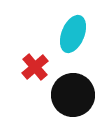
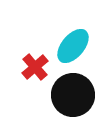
cyan ellipse: moved 12 px down; rotated 18 degrees clockwise
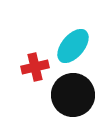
red cross: rotated 28 degrees clockwise
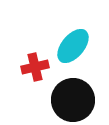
black circle: moved 5 px down
